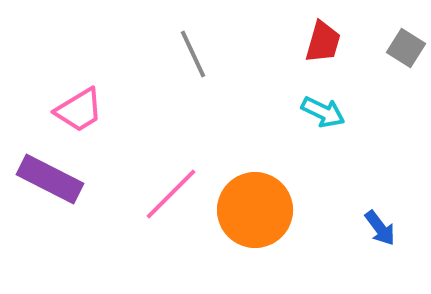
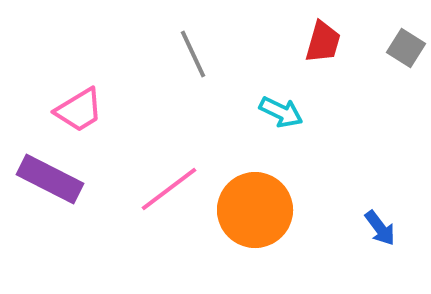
cyan arrow: moved 42 px left
pink line: moved 2 px left, 5 px up; rotated 8 degrees clockwise
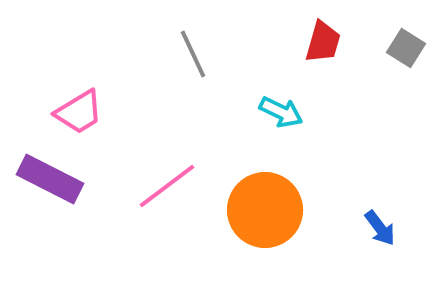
pink trapezoid: moved 2 px down
pink line: moved 2 px left, 3 px up
orange circle: moved 10 px right
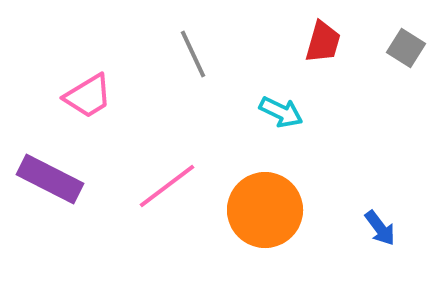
pink trapezoid: moved 9 px right, 16 px up
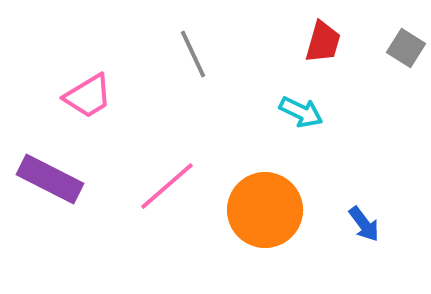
cyan arrow: moved 20 px right
pink line: rotated 4 degrees counterclockwise
blue arrow: moved 16 px left, 4 px up
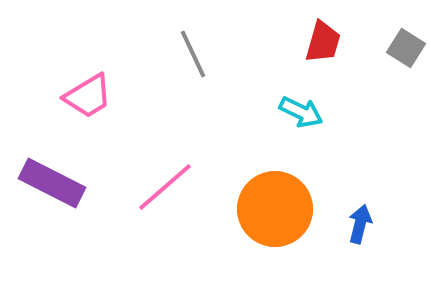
purple rectangle: moved 2 px right, 4 px down
pink line: moved 2 px left, 1 px down
orange circle: moved 10 px right, 1 px up
blue arrow: moved 4 px left; rotated 129 degrees counterclockwise
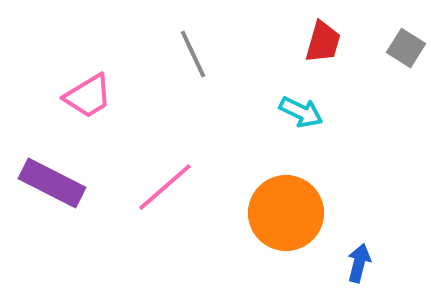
orange circle: moved 11 px right, 4 px down
blue arrow: moved 1 px left, 39 px down
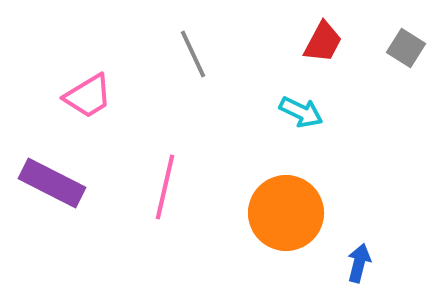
red trapezoid: rotated 12 degrees clockwise
pink line: rotated 36 degrees counterclockwise
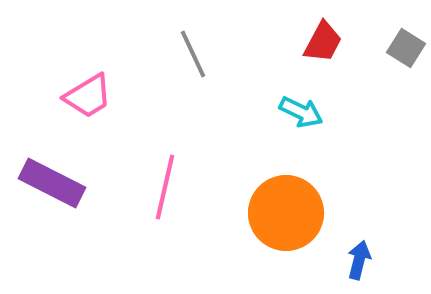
blue arrow: moved 3 px up
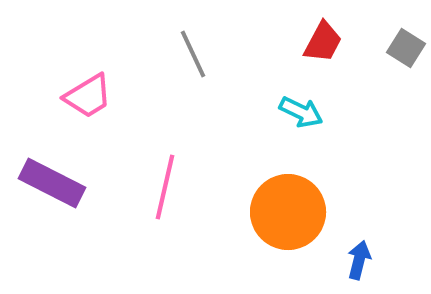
orange circle: moved 2 px right, 1 px up
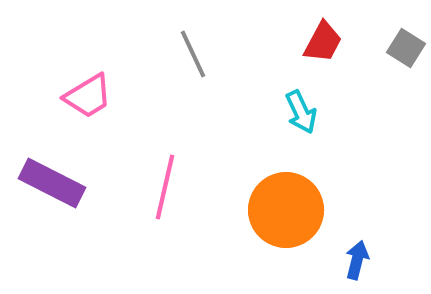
cyan arrow: rotated 39 degrees clockwise
orange circle: moved 2 px left, 2 px up
blue arrow: moved 2 px left
